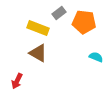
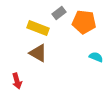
red arrow: rotated 42 degrees counterclockwise
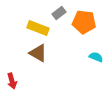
red arrow: moved 5 px left
